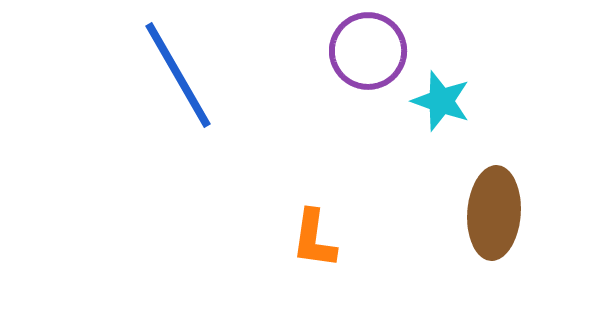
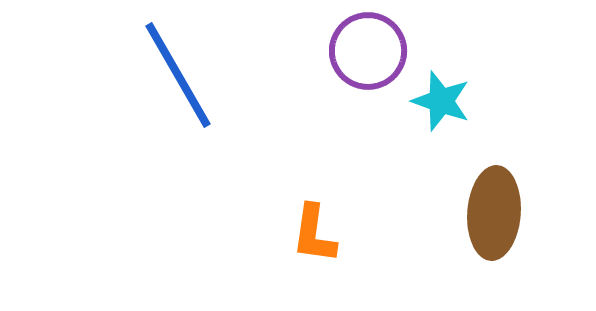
orange L-shape: moved 5 px up
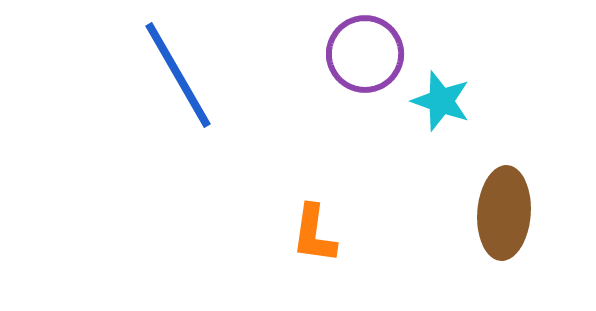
purple circle: moved 3 px left, 3 px down
brown ellipse: moved 10 px right
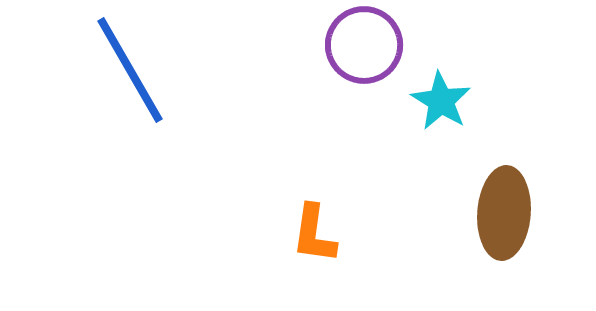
purple circle: moved 1 px left, 9 px up
blue line: moved 48 px left, 5 px up
cyan star: rotated 12 degrees clockwise
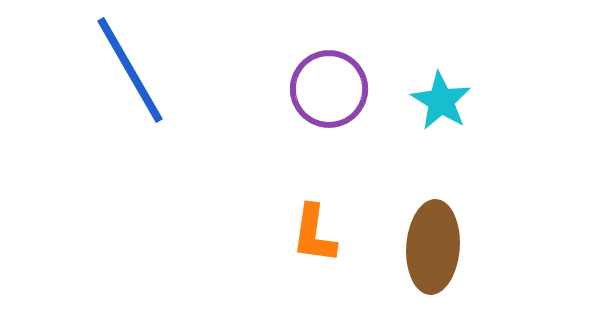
purple circle: moved 35 px left, 44 px down
brown ellipse: moved 71 px left, 34 px down
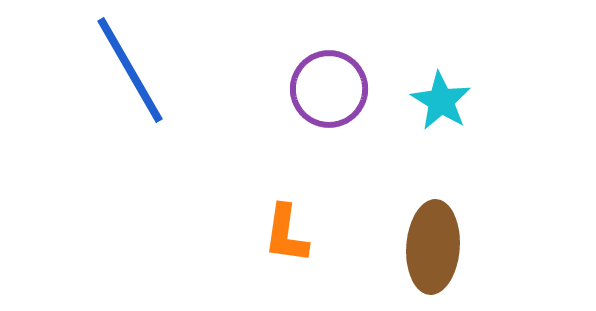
orange L-shape: moved 28 px left
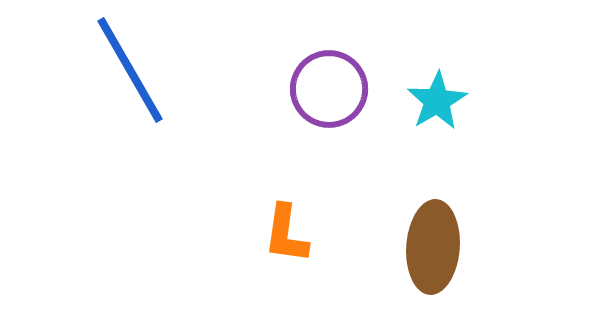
cyan star: moved 4 px left; rotated 10 degrees clockwise
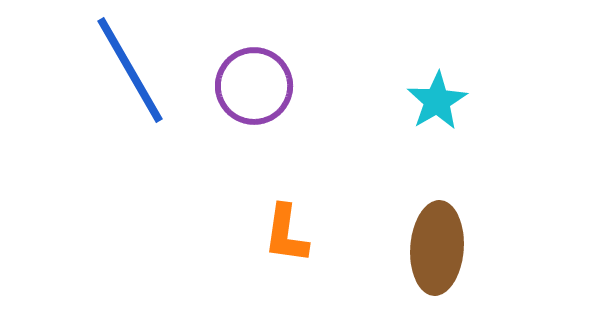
purple circle: moved 75 px left, 3 px up
brown ellipse: moved 4 px right, 1 px down
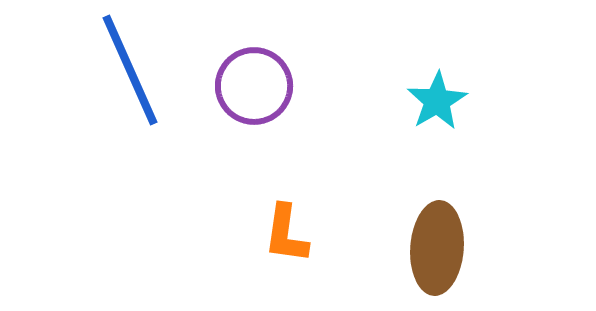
blue line: rotated 6 degrees clockwise
